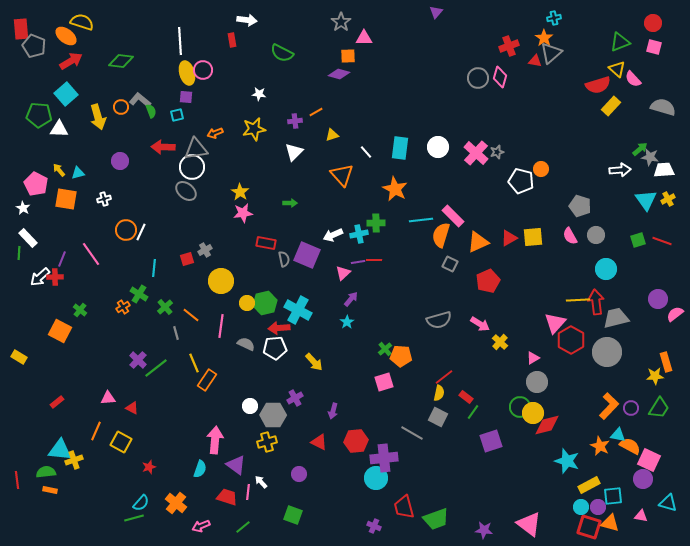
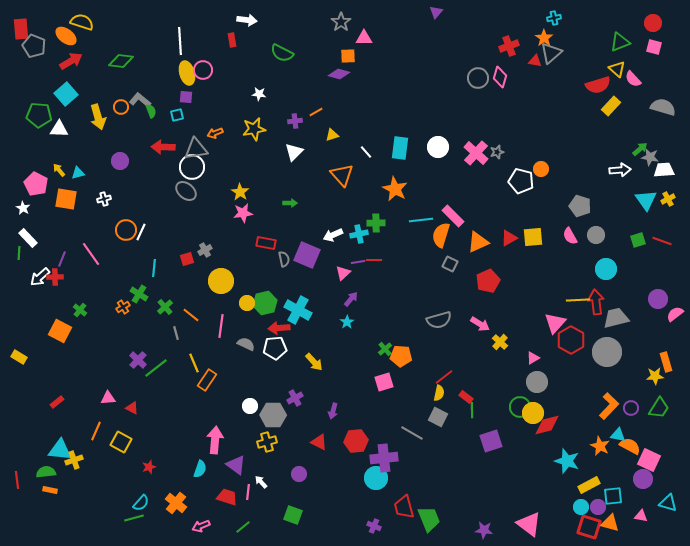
green line at (473, 412): moved 1 px left, 2 px up; rotated 35 degrees counterclockwise
green trapezoid at (436, 519): moved 7 px left; rotated 92 degrees counterclockwise
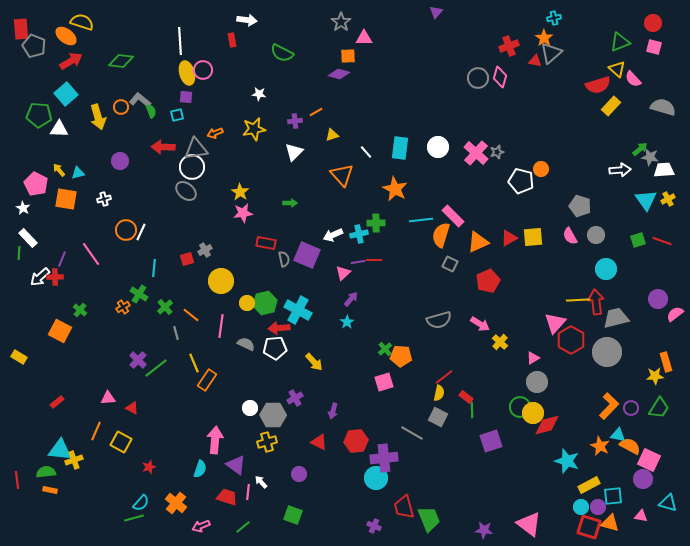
white circle at (250, 406): moved 2 px down
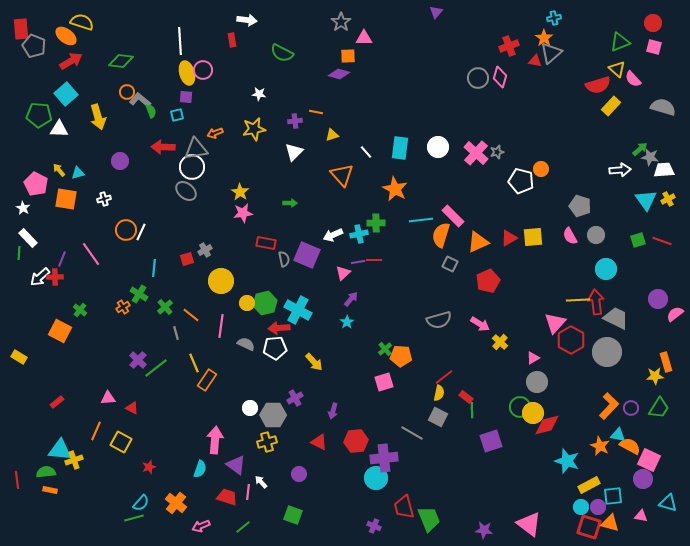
orange circle at (121, 107): moved 6 px right, 15 px up
orange line at (316, 112): rotated 40 degrees clockwise
gray trapezoid at (616, 318): rotated 40 degrees clockwise
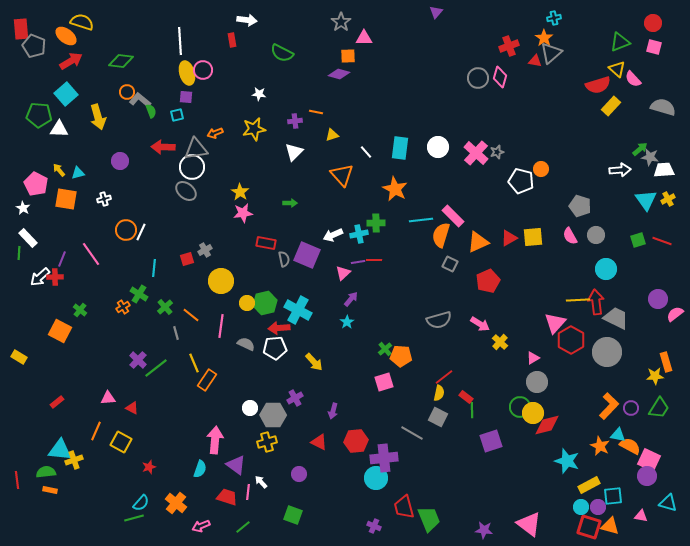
purple circle at (643, 479): moved 4 px right, 3 px up
orange triangle at (610, 523): moved 3 px down
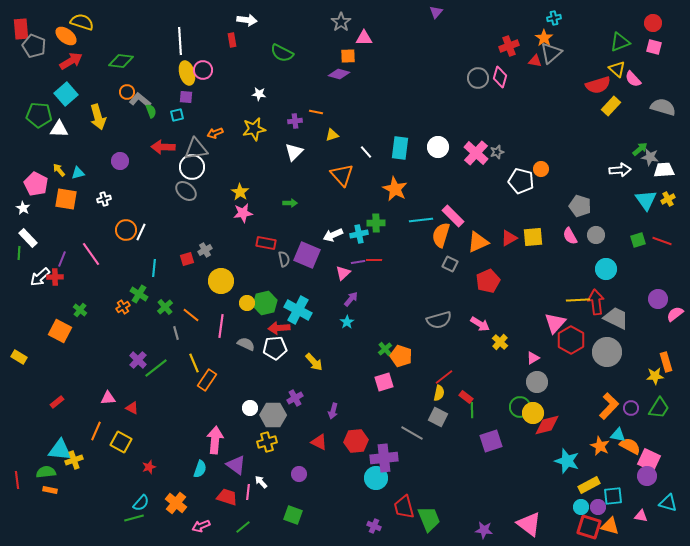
orange pentagon at (401, 356): rotated 15 degrees clockwise
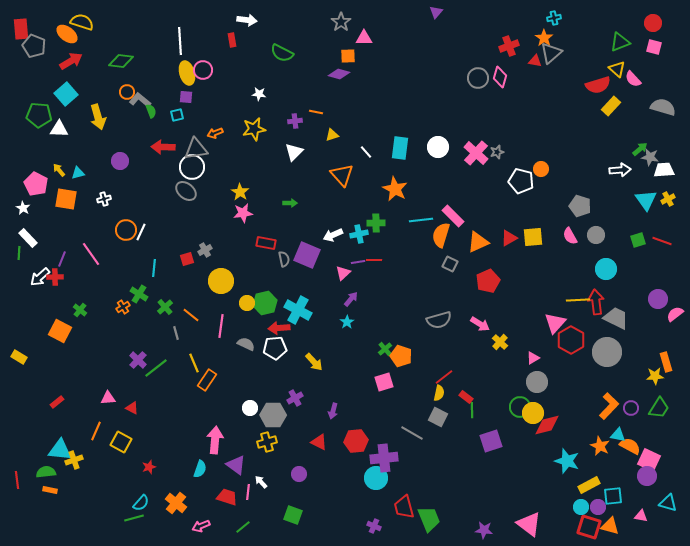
orange ellipse at (66, 36): moved 1 px right, 2 px up
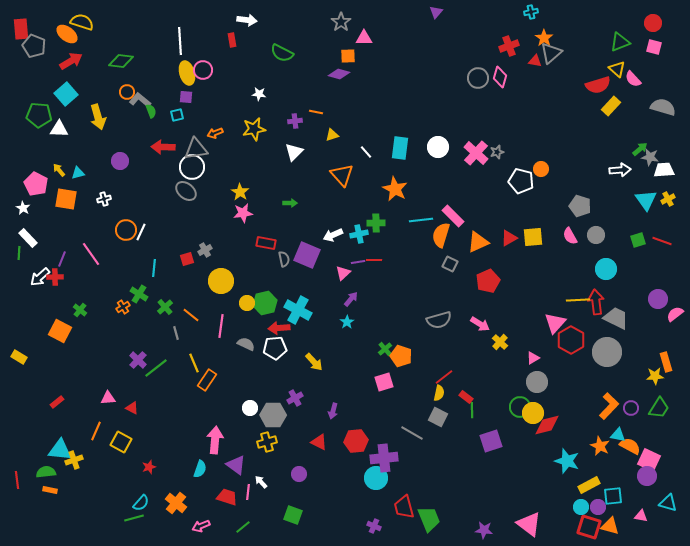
cyan cross at (554, 18): moved 23 px left, 6 px up
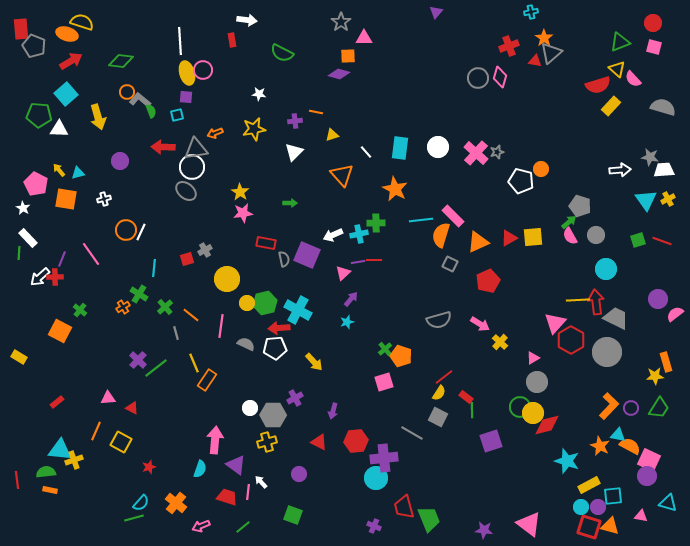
orange ellipse at (67, 34): rotated 20 degrees counterclockwise
green arrow at (640, 149): moved 71 px left, 73 px down
yellow circle at (221, 281): moved 6 px right, 2 px up
cyan star at (347, 322): rotated 16 degrees clockwise
yellow semicircle at (439, 393): rotated 21 degrees clockwise
